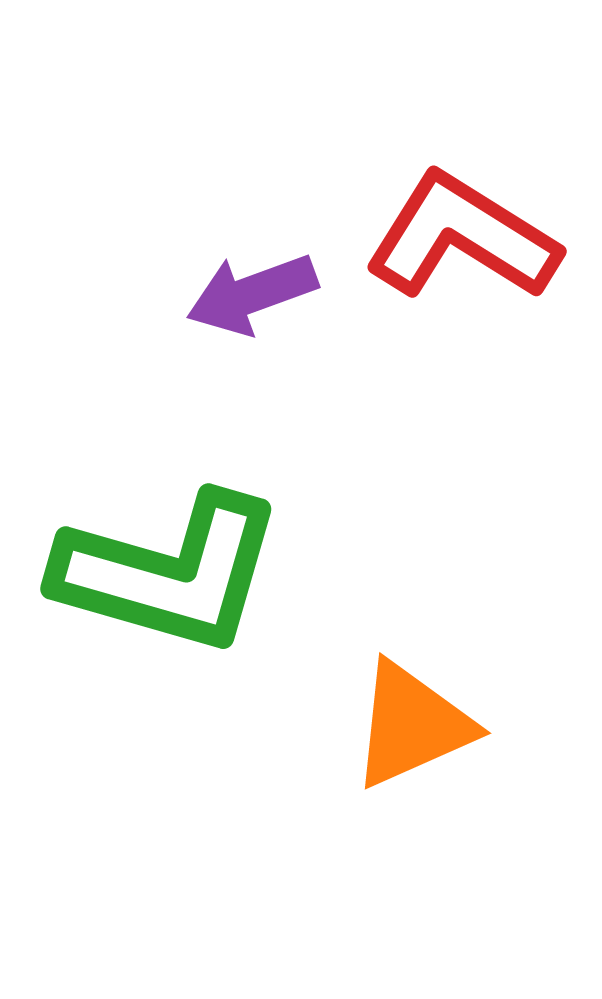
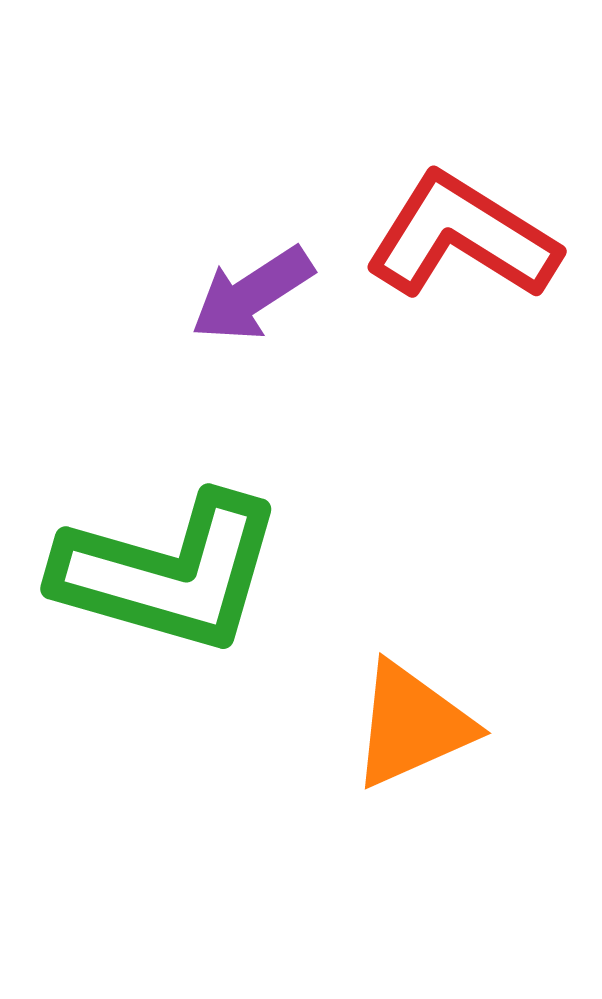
purple arrow: rotated 13 degrees counterclockwise
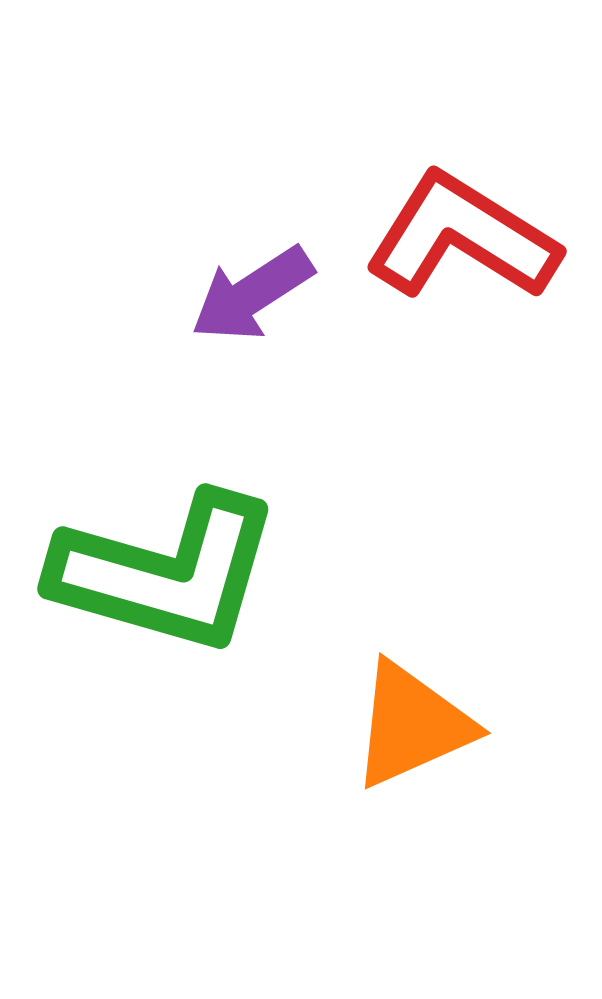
green L-shape: moved 3 px left
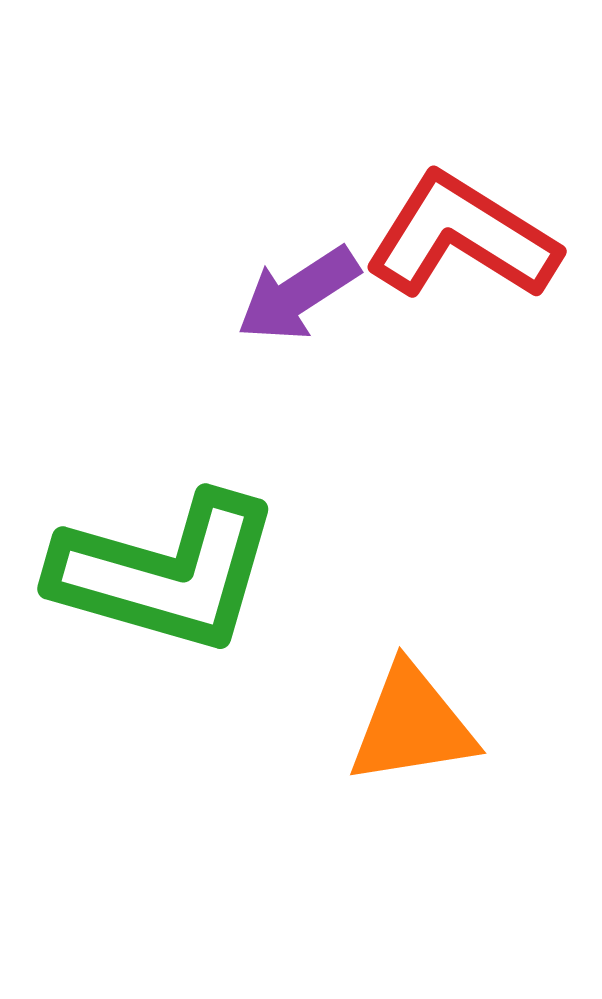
purple arrow: moved 46 px right
orange triangle: rotated 15 degrees clockwise
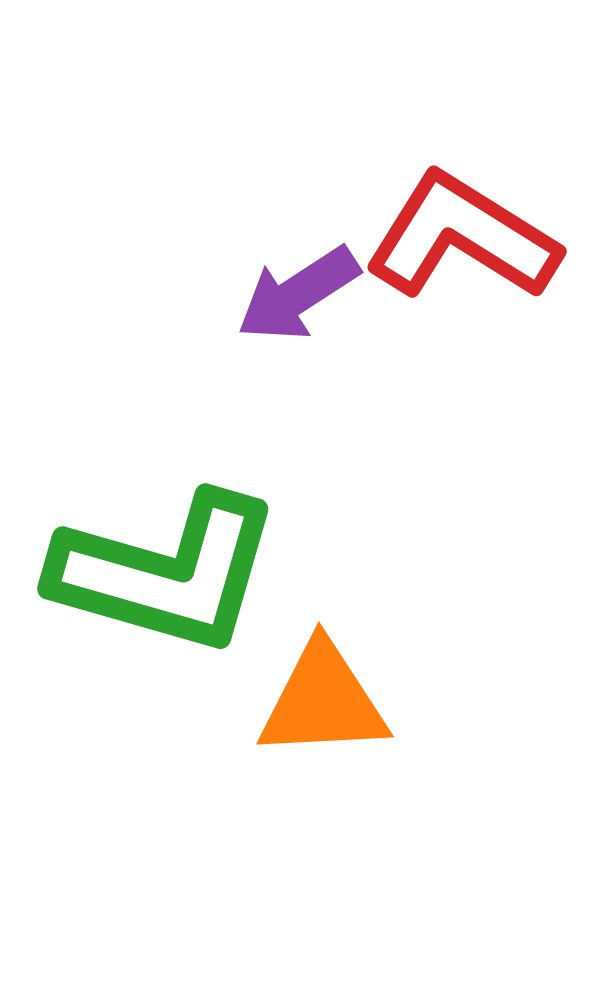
orange triangle: moved 89 px left, 24 px up; rotated 6 degrees clockwise
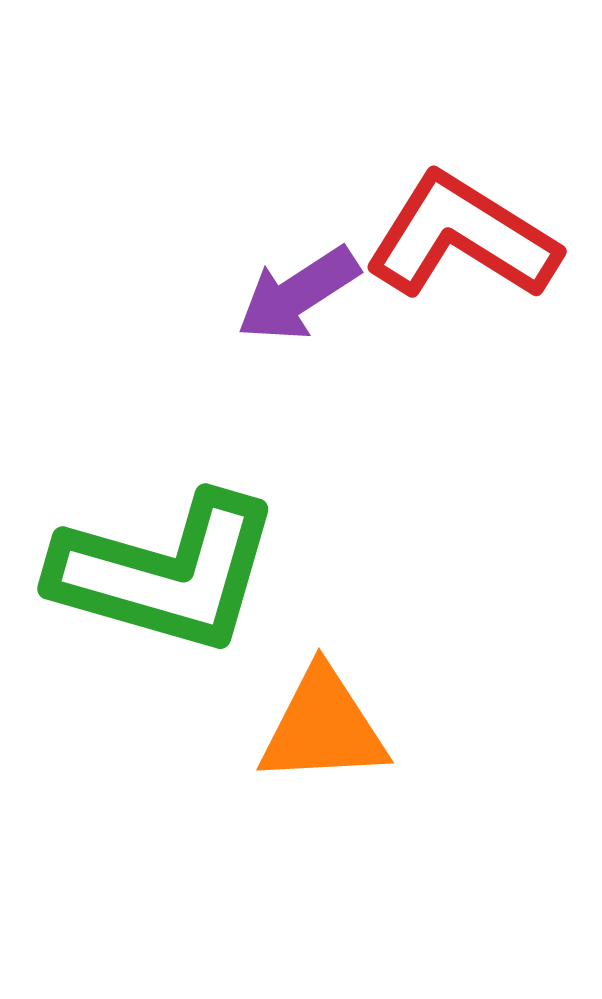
orange triangle: moved 26 px down
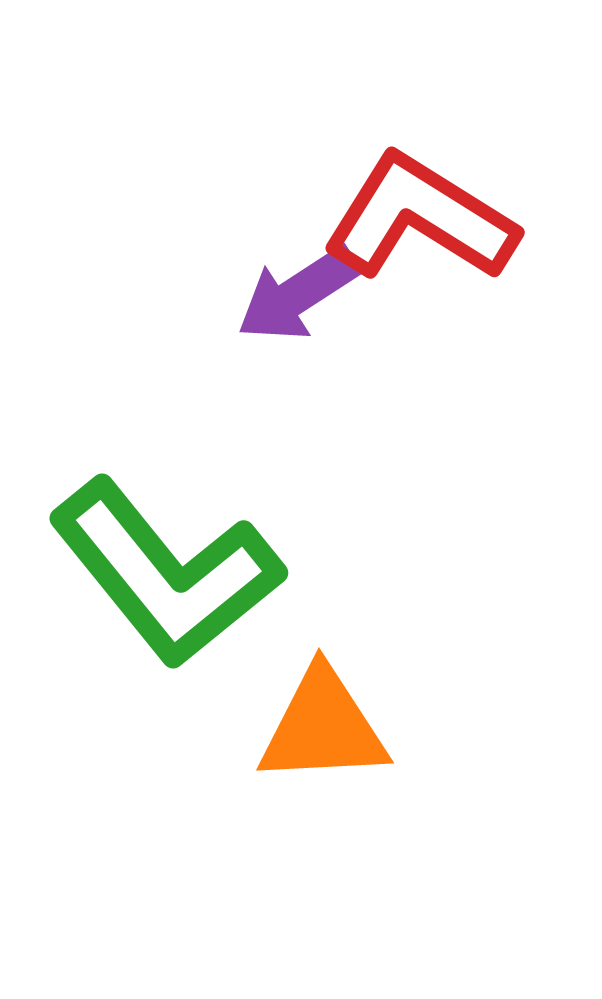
red L-shape: moved 42 px left, 19 px up
green L-shape: rotated 35 degrees clockwise
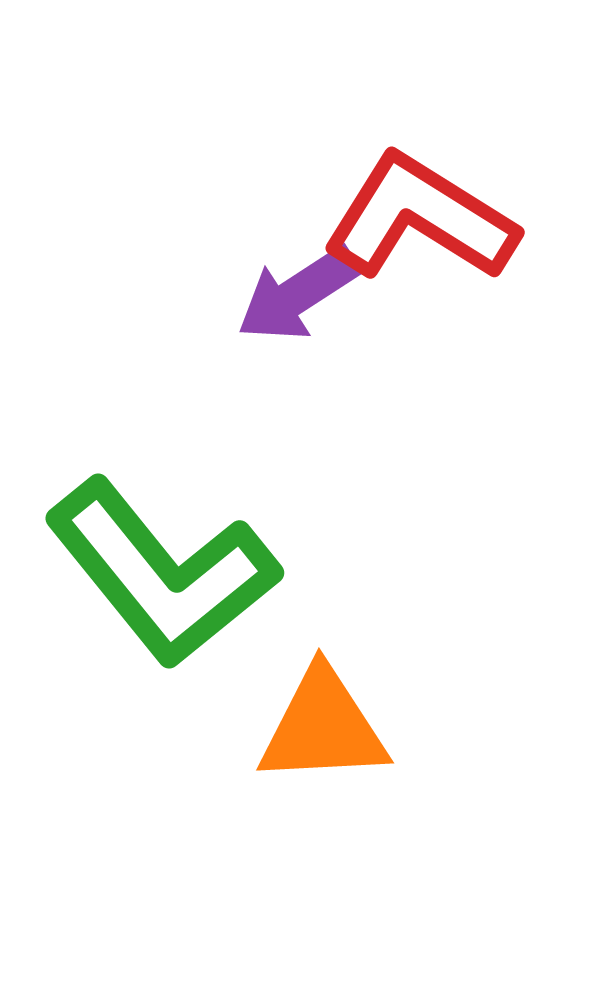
green L-shape: moved 4 px left
